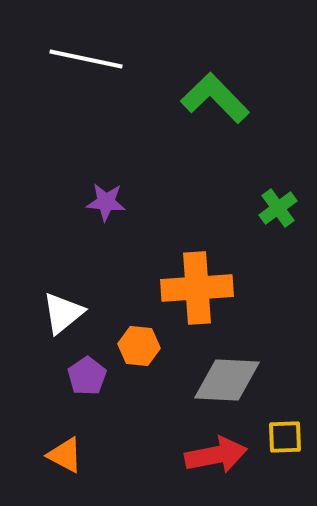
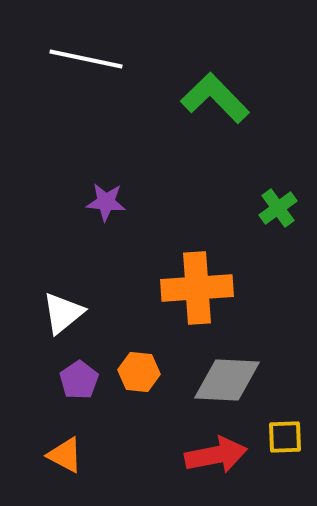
orange hexagon: moved 26 px down
purple pentagon: moved 8 px left, 4 px down
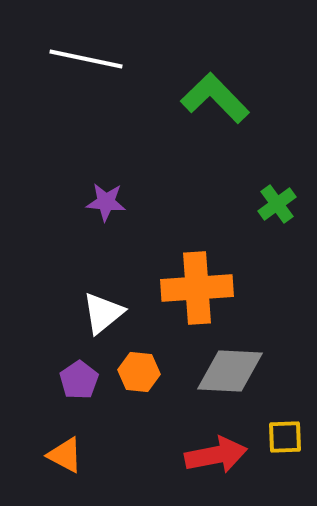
green cross: moved 1 px left, 4 px up
white triangle: moved 40 px right
gray diamond: moved 3 px right, 9 px up
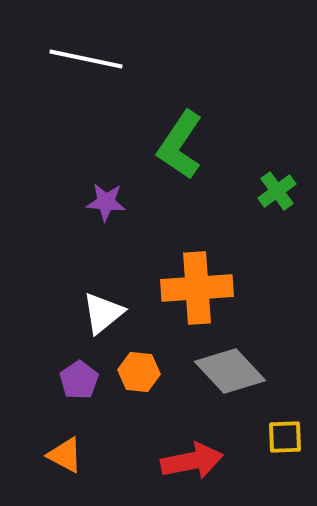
green L-shape: moved 35 px left, 47 px down; rotated 102 degrees counterclockwise
green cross: moved 13 px up
gray diamond: rotated 44 degrees clockwise
red arrow: moved 24 px left, 6 px down
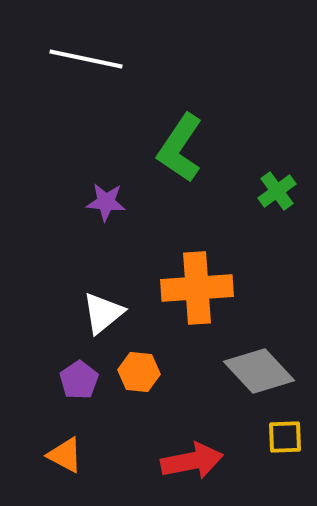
green L-shape: moved 3 px down
gray diamond: moved 29 px right
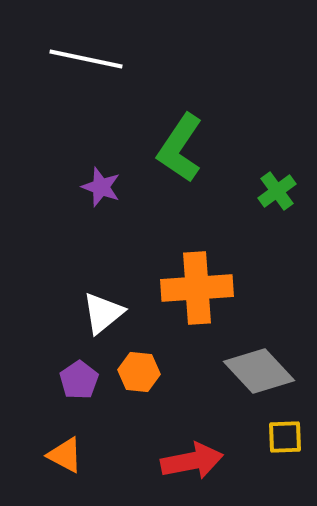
purple star: moved 5 px left, 15 px up; rotated 15 degrees clockwise
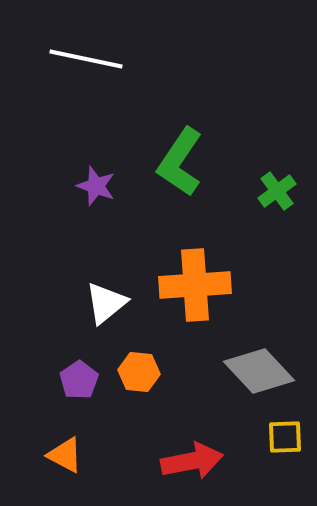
green L-shape: moved 14 px down
purple star: moved 5 px left, 1 px up
orange cross: moved 2 px left, 3 px up
white triangle: moved 3 px right, 10 px up
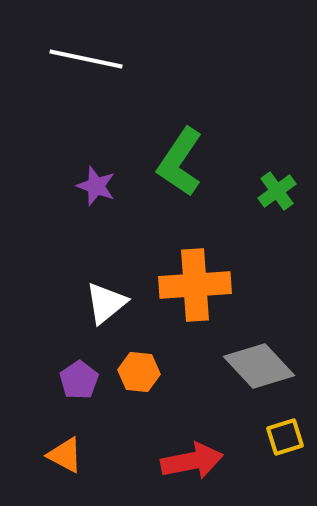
gray diamond: moved 5 px up
yellow square: rotated 15 degrees counterclockwise
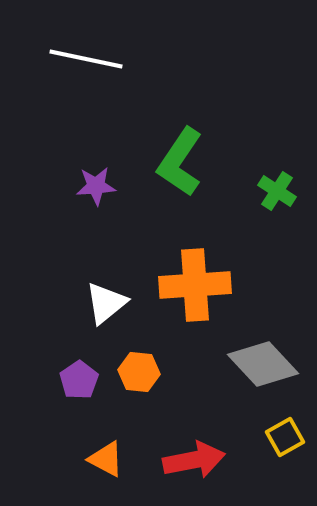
purple star: rotated 24 degrees counterclockwise
green cross: rotated 21 degrees counterclockwise
gray diamond: moved 4 px right, 2 px up
yellow square: rotated 12 degrees counterclockwise
orange triangle: moved 41 px right, 4 px down
red arrow: moved 2 px right, 1 px up
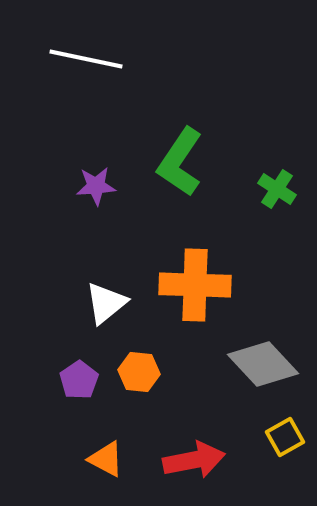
green cross: moved 2 px up
orange cross: rotated 6 degrees clockwise
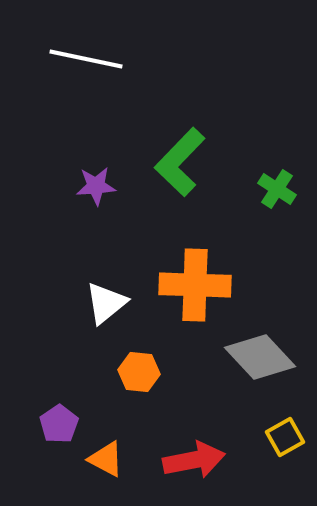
green L-shape: rotated 10 degrees clockwise
gray diamond: moved 3 px left, 7 px up
purple pentagon: moved 20 px left, 44 px down
